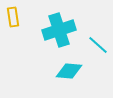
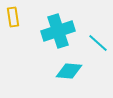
cyan cross: moved 1 px left, 1 px down
cyan line: moved 2 px up
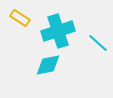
yellow rectangle: moved 7 px right, 1 px down; rotated 48 degrees counterclockwise
cyan diamond: moved 21 px left, 6 px up; rotated 16 degrees counterclockwise
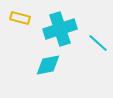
yellow rectangle: rotated 18 degrees counterclockwise
cyan cross: moved 2 px right, 2 px up
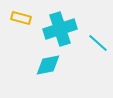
yellow rectangle: moved 1 px right
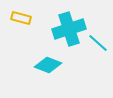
cyan cross: moved 9 px right
cyan diamond: rotated 32 degrees clockwise
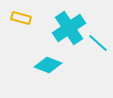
cyan cross: moved 1 px up; rotated 16 degrees counterclockwise
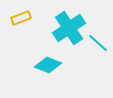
yellow rectangle: rotated 36 degrees counterclockwise
